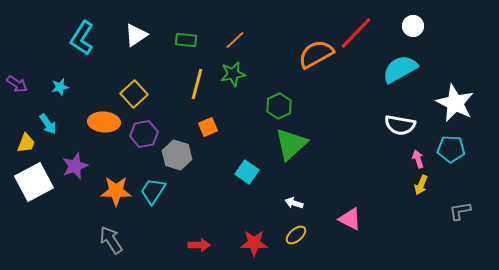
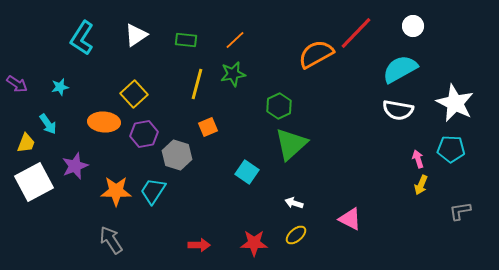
white semicircle: moved 2 px left, 15 px up
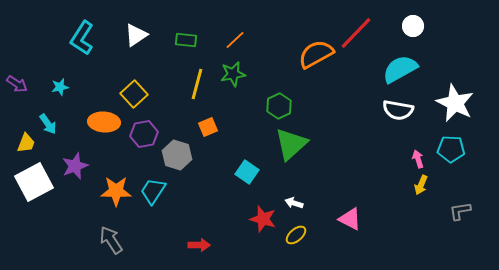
red star: moved 9 px right, 24 px up; rotated 16 degrees clockwise
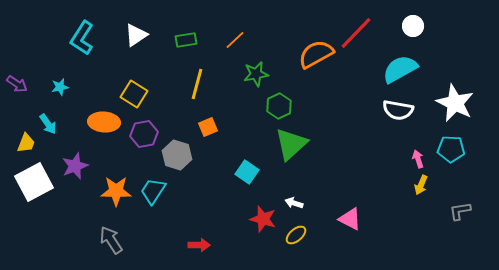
green rectangle: rotated 15 degrees counterclockwise
green star: moved 23 px right
yellow square: rotated 16 degrees counterclockwise
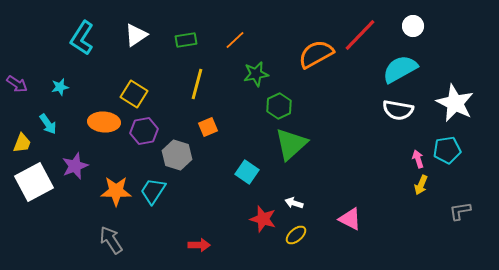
red line: moved 4 px right, 2 px down
purple hexagon: moved 3 px up
yellow trapezoid: moved 4 px left
cyan pentagon: moved 4 px left, 1 px down; rotated 12 degrees counterclockwise
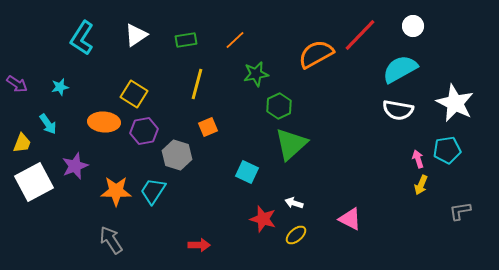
cyan square: rotated 10 degrees counterclockwise
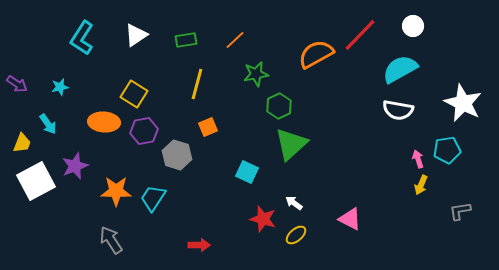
white star: moved 8 px right
white square: moved 2 px right, 1 px up
cyan trapezoid: moved 7 px down
white arrow: rotated 18 degrees clockwise
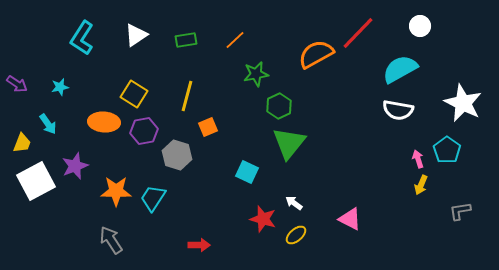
white circle: moved 7 px right
red line: moved 2 px left, 2 px up
yellow line: moved 10 px left, 12 px down
green triangle: moved 2 px left, 1 px up; rotated 9 degrees counterclockwise
cyan pentagon: rotated 28 degrees counterclockwise
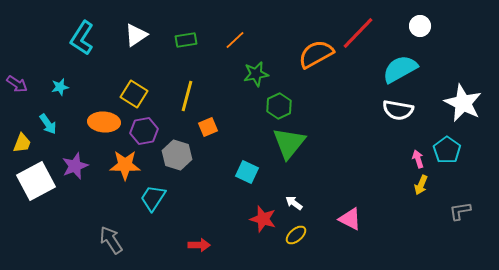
orange star: moved 9 px right, 26 px up
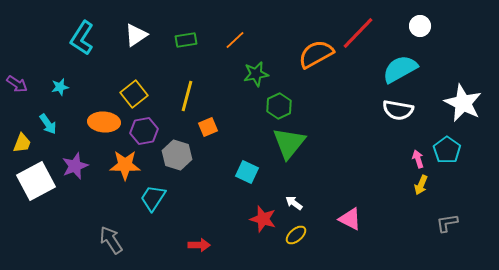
yellow square: rotated 20 degrees clockwise
gray L-shape: moved 13 px left, 12 px down
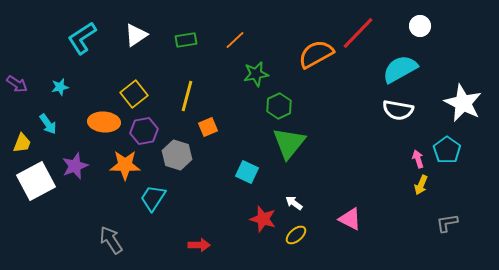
cyan L-shape: rotated 24 degrees clockwise
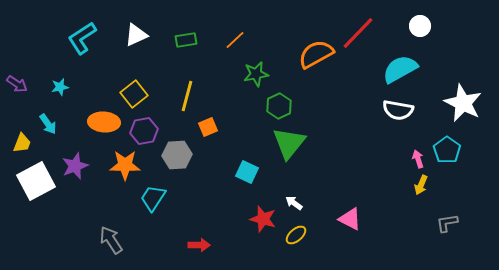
white triangle: rotated 10 degrees clockwise
gray hexagon: rotated 20 degrees counterclockwise
